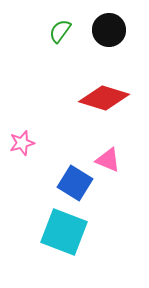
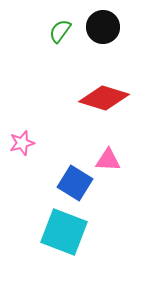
black circle: moved 6 px left, 3 px up
pink triangle: rotated 20 degrees counterclockwise
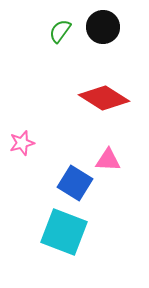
red diamond: rotated 15 degrees clockwise
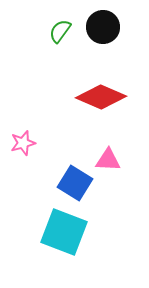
red diamond: moved 3 px left, 1 px up; rotated 9 degrees counterclockwise
pink star: moved 1 px right
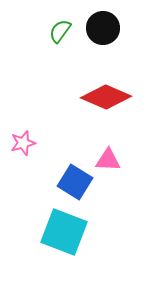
black circle: moved 1 px down
red diamond: moved 5 px right
blue square: moved 1 px up
